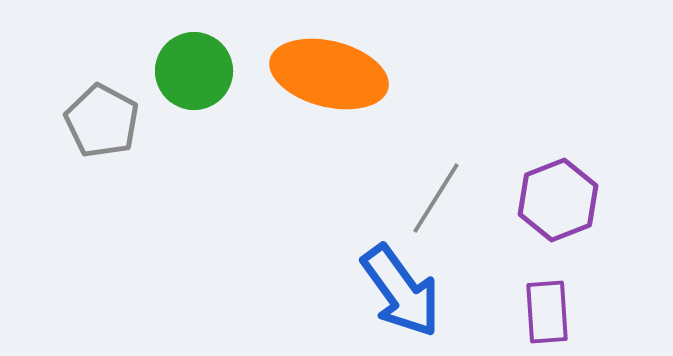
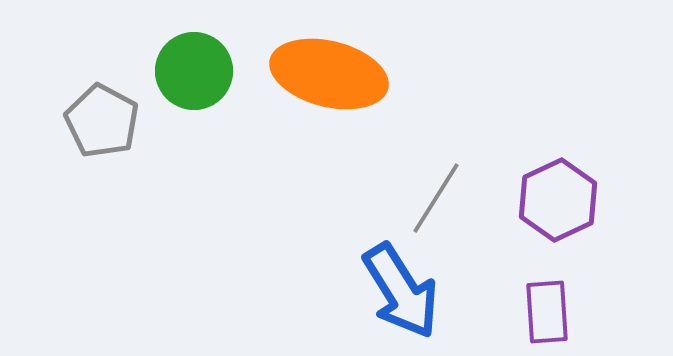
purple hexagon: rotated 4 degrees counterclockwise
blue arrow: rotated 4 degrees clockwise
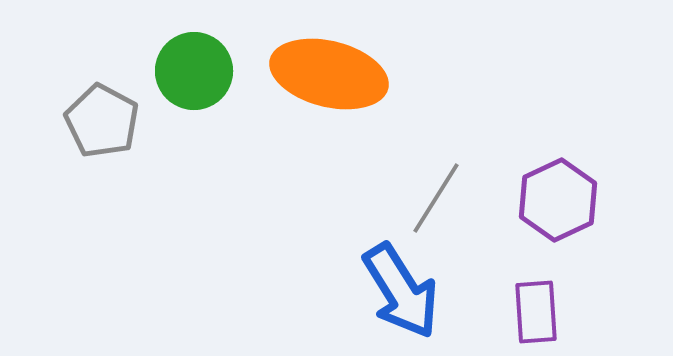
purple rectangle: moved 11 px left
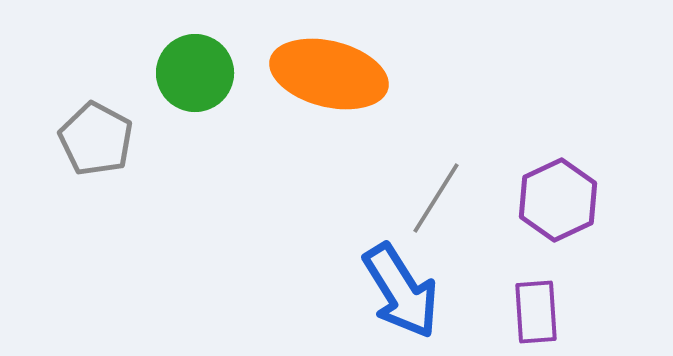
green circle: moved 1 px right, 2 px down
gray pentagon: moved 6 px left, 18 px down
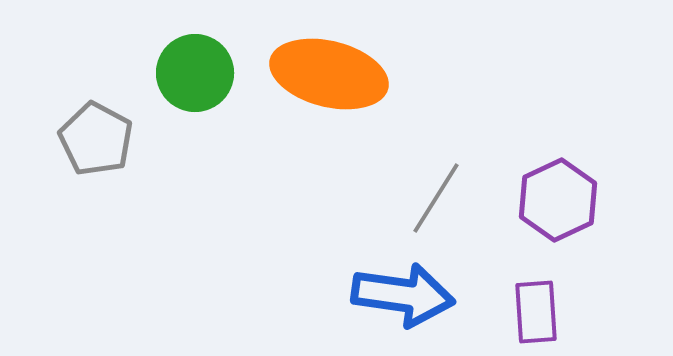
blue arrow: moved 2 px right, 4 px down; rotated 50 degrees counterclockwise
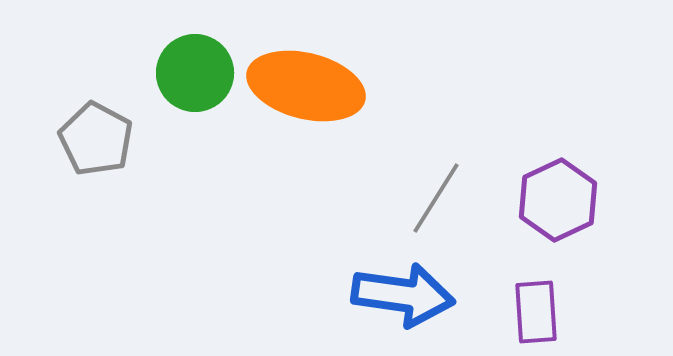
orange ellipse: moved 23 px left, 12 px down
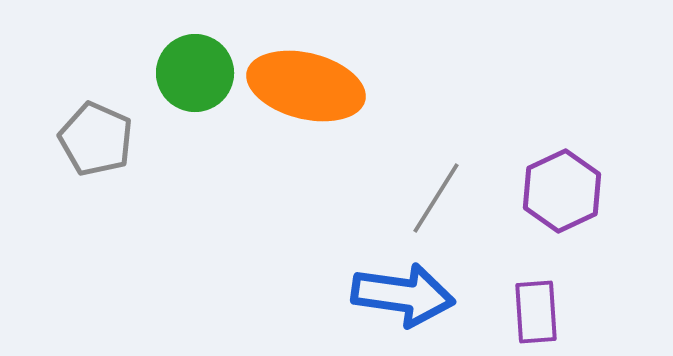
gray pentagon: rotated 4 degrees counterclockwise
purple hexagon: moved 4 px right, 9 px up
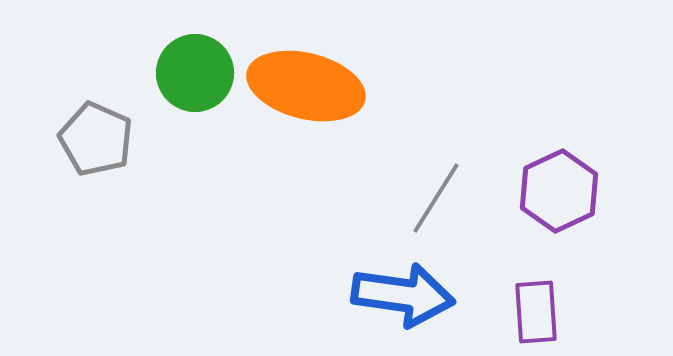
purple hexagon: moved 3 px left
